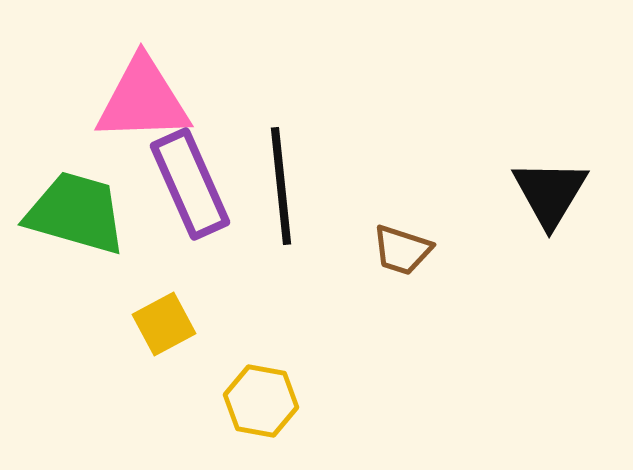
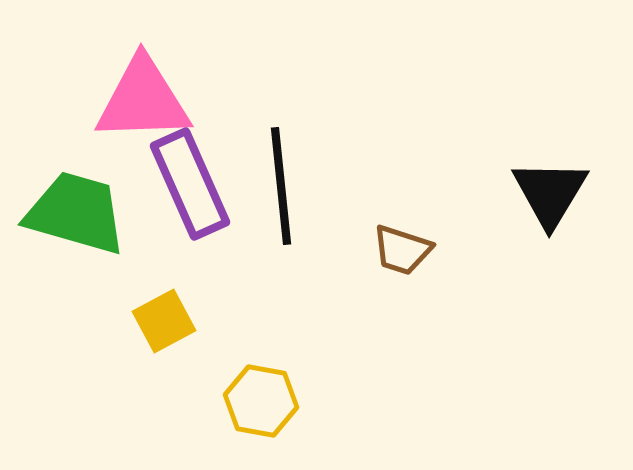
yellow square: moved 3 px up
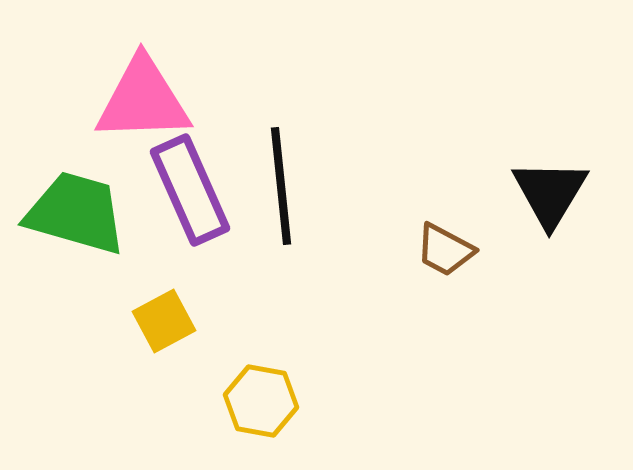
purple rectangle: moved 6 px down
brown trapezoid: moved 43 px right; rotated 10 degrees clockwise
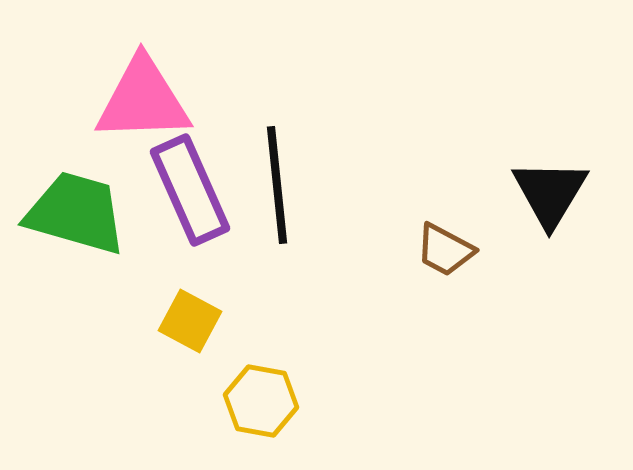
black line: moved 4 px left, 1 px up
yellow square: moved 26 px right; rotated 34 degrees counterclockwise
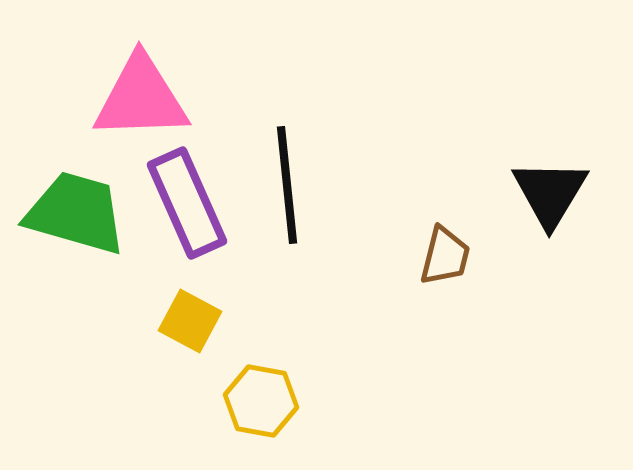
pink triangle: moved 2 px left, 2 px up
black line: moved 10 px right
purple rectangle: moved 3 px left, 13 px down
brown trapezoid: moved 6 px down; rotated 104 degrees counterclockwise
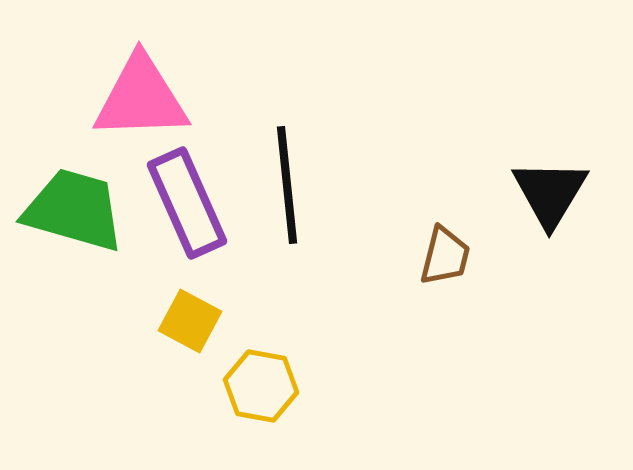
green trapezoid: moved 2 px left, 3 px up
yellow hexagon: moved 15 px up
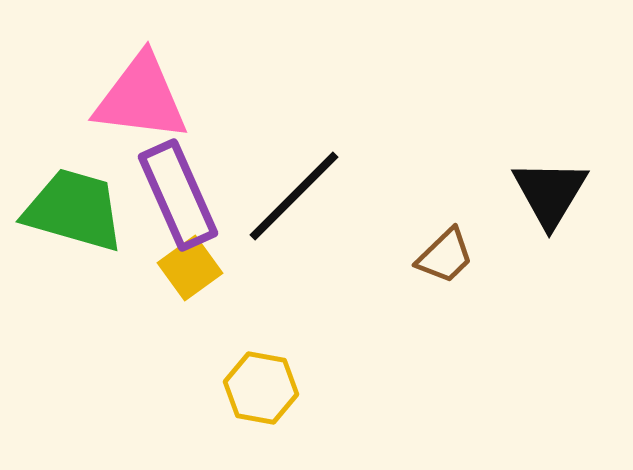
pink triangle: rotated 9 degrees clockwise
black line: moved 7 px right, 11 px down; rotated 51 degrees clockwise
purple rectangle: moved 9 px left, 8 px up
brown trapezoid: rotated 32 degrees clockwise
yellow square: moved 53 px up; rotated 26 degrees clockwise
yellow hexagon: moved 2 px down
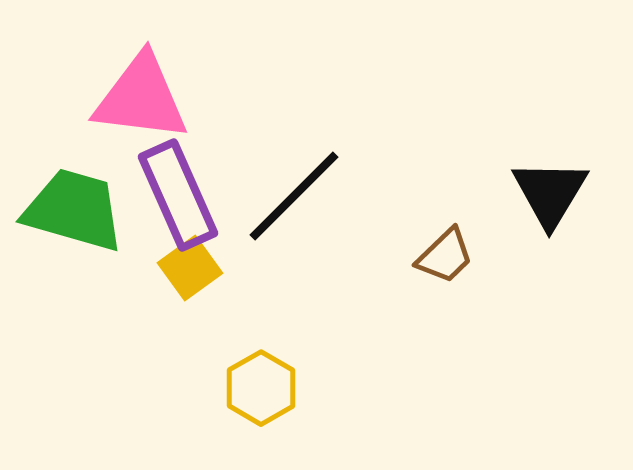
yellow hexagon: rotated 20 degrees clockwise
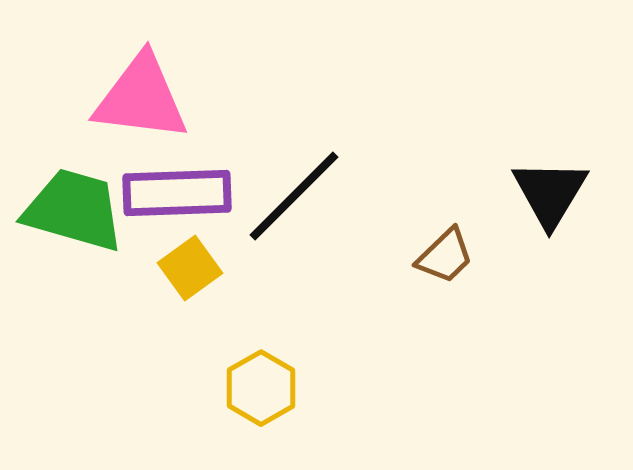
purple rectangle: moved 1 px left, 2 px up; rotated 68 degrees counterclockwise
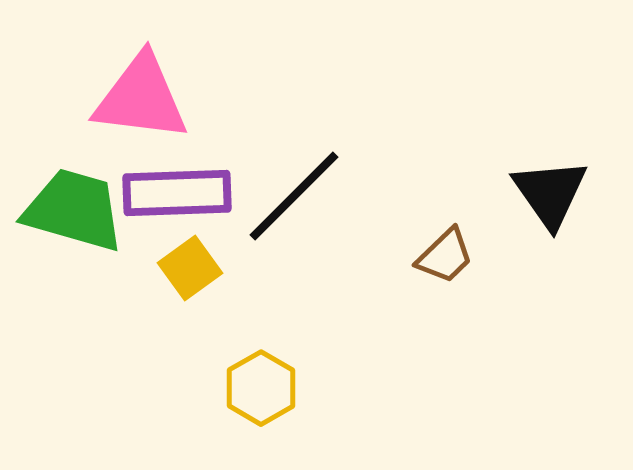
black triangle: rotated 6 degrees counterclockwise
